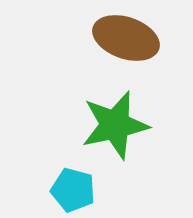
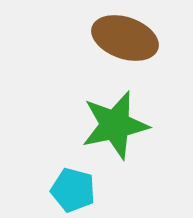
brown ellipse: moved 1 px left
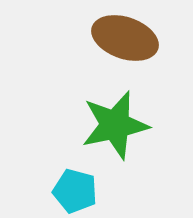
cyan pentagon: moved 2 px right, 1 px down
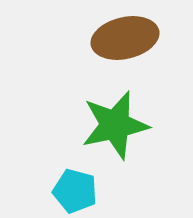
brown ellipse: rotated 32 degrees counterclockwise
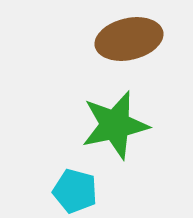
brown ellipse: moved 4 px right, 1 px down
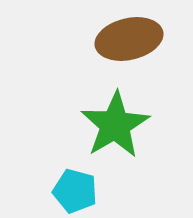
green star: rotated 18 degrees counterclockwise
